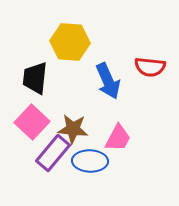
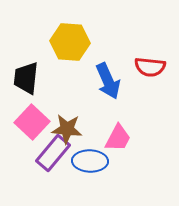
black trapezoid: moved 9 px left
brown star: moved 6 px left
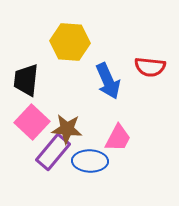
black trapezoid: moved 2 px down
purple rectangle: moved 1 px up
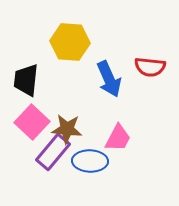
blue arrow: moved 1 px right, 2 px up
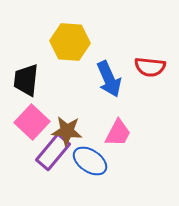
brown star: moved 2 px down
pink trapezoid: moved 5 px up
blue ellipse: rotated 32 degrees clockwise
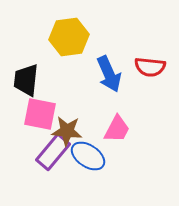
yellow hexagon: moved 1 px left, 5 px up; rotated 12 degrees counterclockwise
blue arrow: moved 5 px up
pink square: moved 8 px right, 8 px up; rotated 32 degrees counterclockwise
pink trapezoid: moved 1 px left, 4 px up
blue ellipse: moved 2 px left, 5 px up
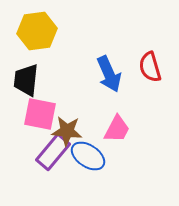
yellow hexagon: moved 32 px left, 6 px up
red semicircle: rotated 68 degrees clockwise
